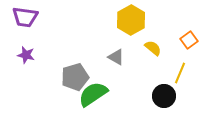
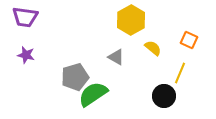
orange square: rotated 30 degrees counterclockwise
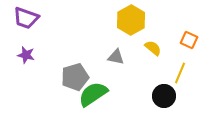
purple trapezoid: moved 1 px right, 1 px down; rotated 12 degrees clockwise
gray triangle: rotated 18 degrees counterclockwise
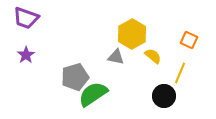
yellow hexagon: moved 1 px right, 14 px down
yellow semicircle: moved 8 px down
purple star: rotated 24 degrees clockwise
